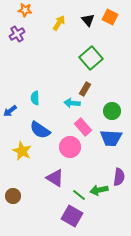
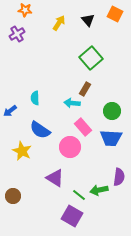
orange square: moved 5 px right, 3 px up
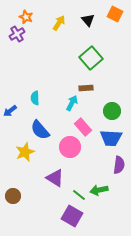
orange star: moved 1 px right, 7 px down; rotated 16 degrees clockwise
brown rectangle: moved 1 px right, 1 px up; rotated 56 degrees clockwise
cyan arrow: rotated 112 degrees clockwise
blue semicircle: rotated 15 degrees clockwise
yellow star: moved 3 px right, 1 px down; rotated 24 degrees clockwise
purple semicircle: moved 12 px up
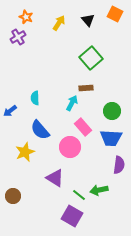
purple cross: moved 1 px right, 3 px down
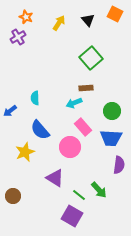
cyan arrow: moved 2 px right; rotated 140 degrees counterclockwise
green arrow: rotated 120 degrees counterclockwise
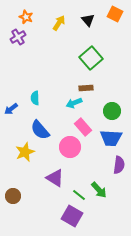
blue arrow: moved 1 px right, 2 px up
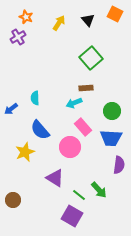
brown circle: moved 4 px down
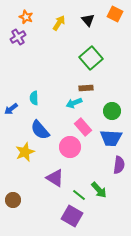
cyan semicircle: moved 1 px left
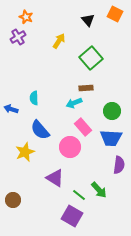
yellow arrow: moved 18 px down
blue arrow: rotated 56 degrees clockwise
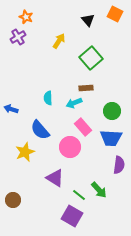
cyan semicircle: moved 14 px right
